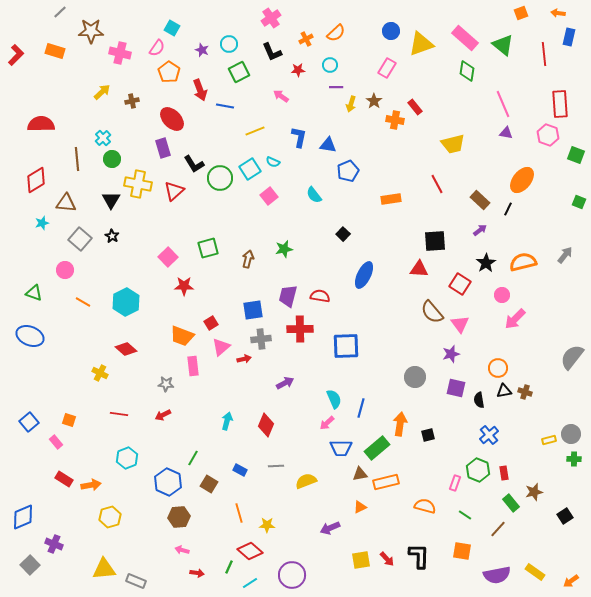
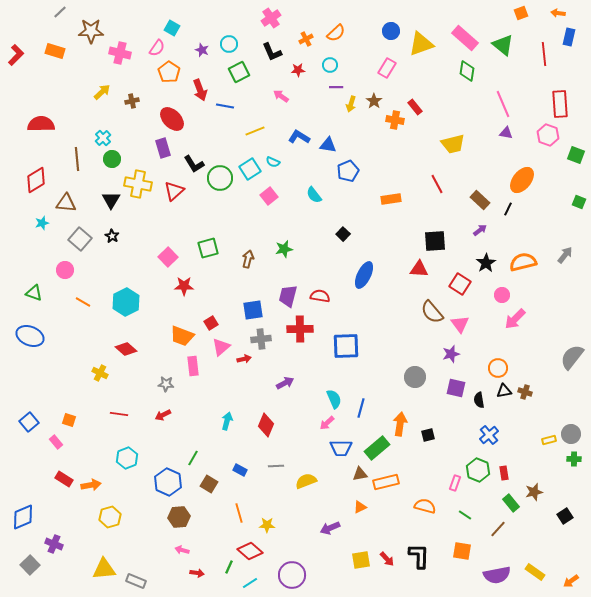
blue L-shape at (299, 137): rotated 70 degrees counterclockwise
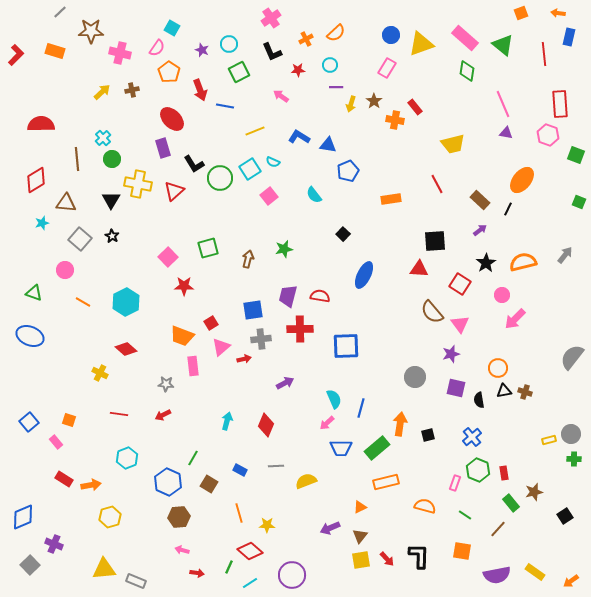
blue circle at (391, 31): moved 4 px down
brown cross at (132, 101): moved 11 px up
blue cross at (489, 435): moved 17 px left, 2 px down
brown triangle at (360, 474): moved 62 px down; rotated 42 degrees counterclockwise
